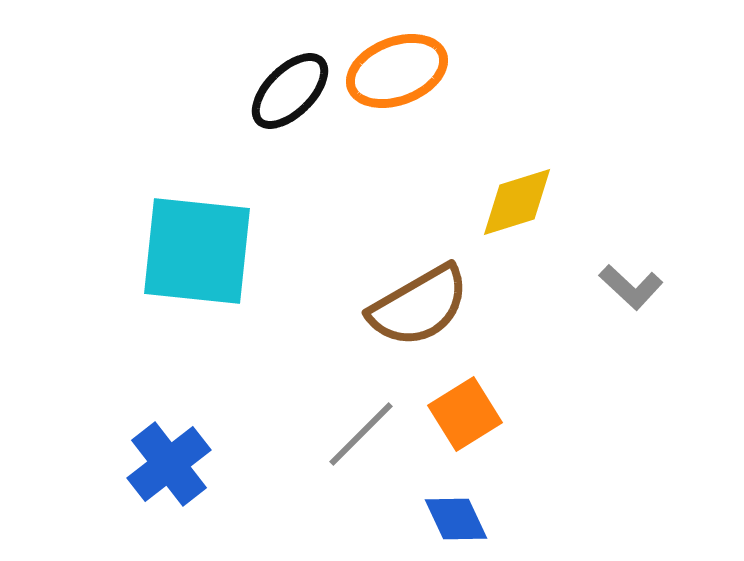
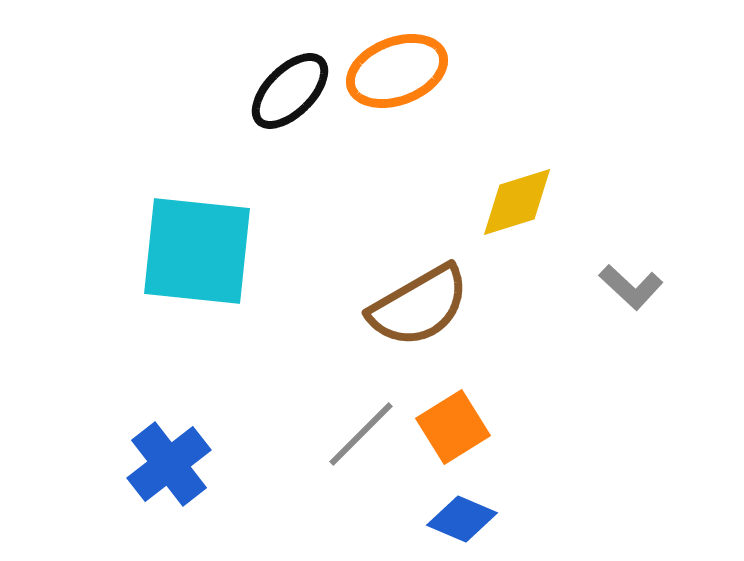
orange square: moved 12 px left, 13 px down
blue diamond: moved 6 px right; rotated 42 degrees counterclockwise
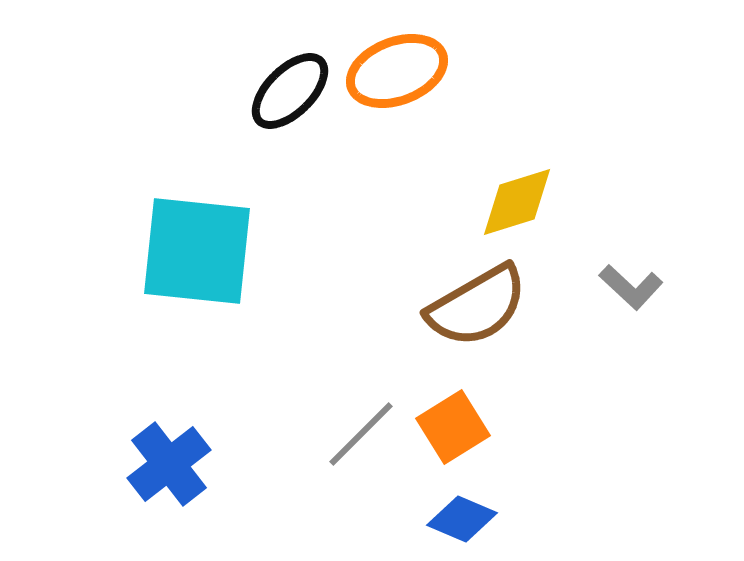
brown semicircle: moved 58 px right
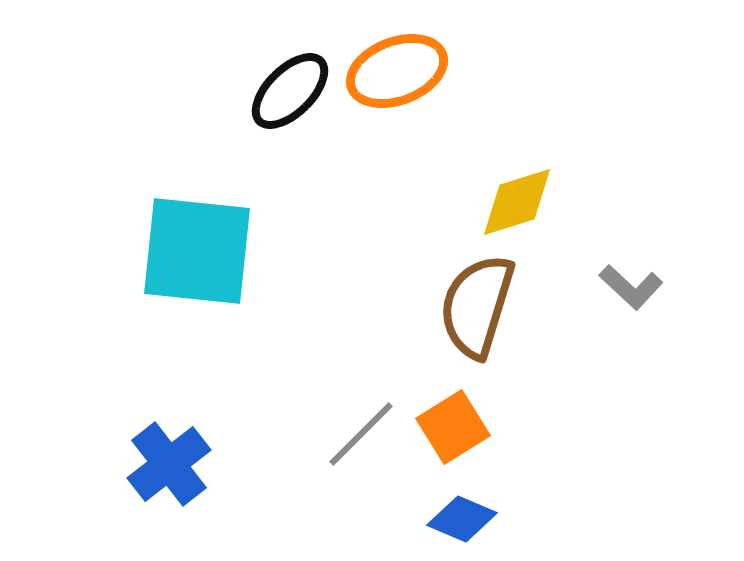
brown semicircle: rotated 137 degrees clockwise
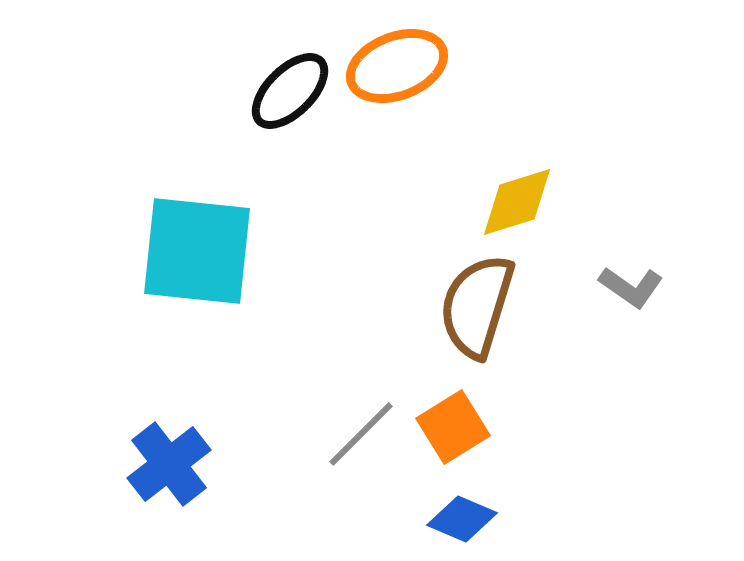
orange ellipse: moved 5 px up
gray L-shape: rotated 8 degrees counterclockwise
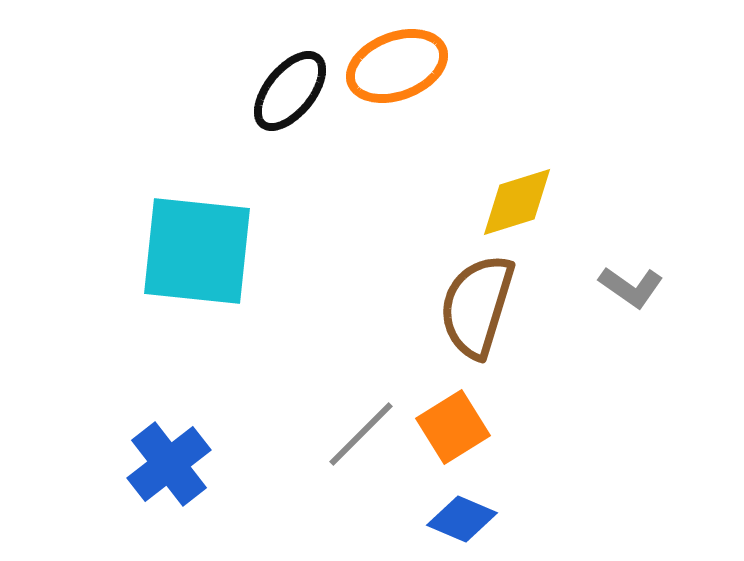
black ellipse: rotated 6 degrees counterclockwise
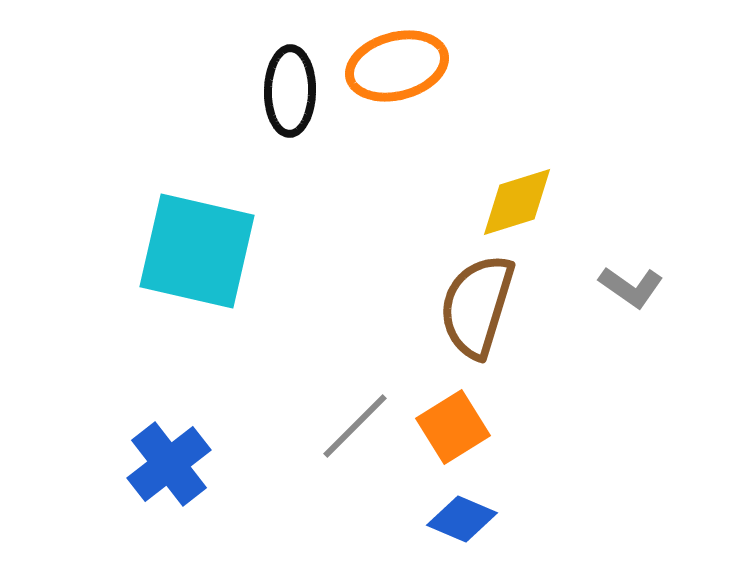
orange ellipse: rotated 6 degrees clockwise
black ellipse: rotated 38 degrees counterclockwise
cyan square: rotated 7 degrees clockwise
gray line: moved 6 px left, 8 px up
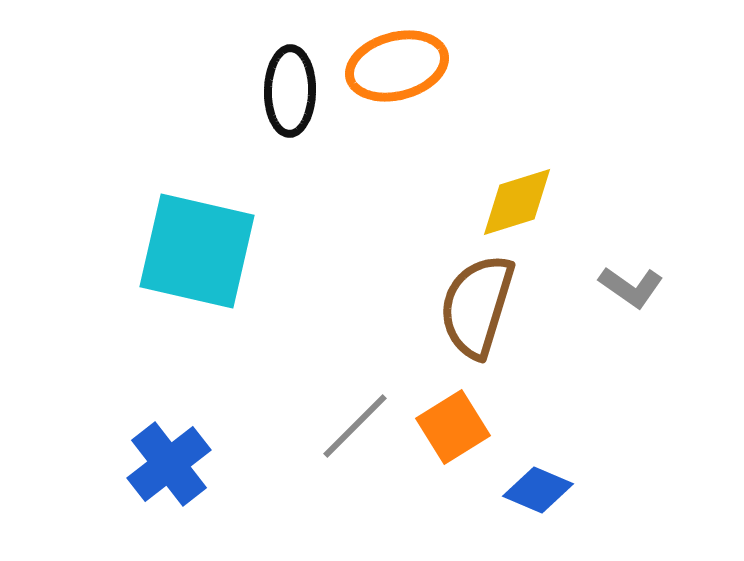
blue diamond: moved 76 px right, 29 px up
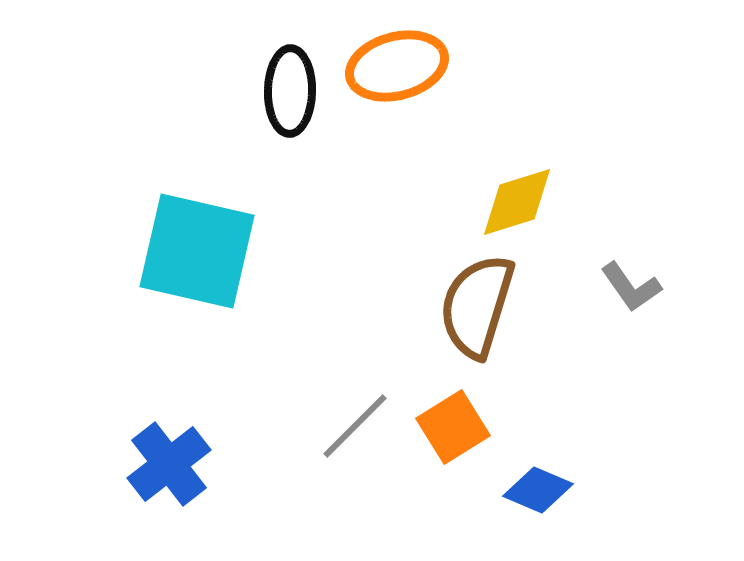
gray L-shape: rotated 20 degrees clockwise
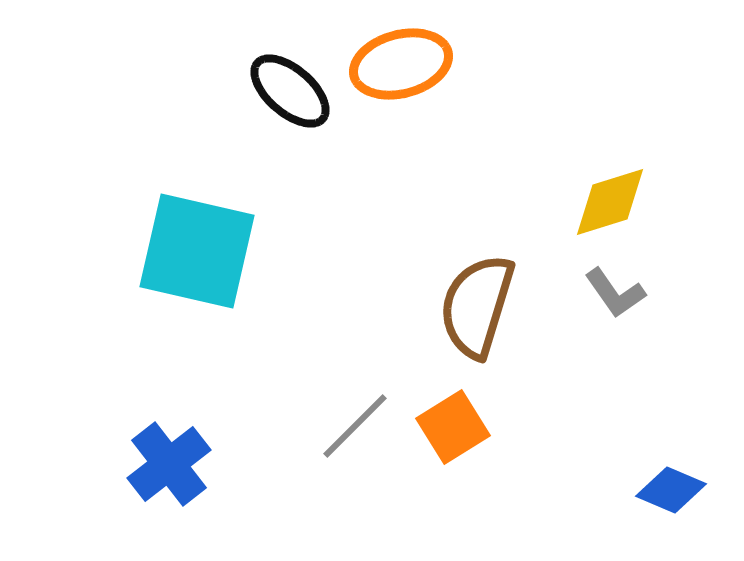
orange ellipse: moved 4 px right, 2 px up
black ellipse: rotated 50 degrees counterclockwise
yellow diamond: moved 93 px right
gray L-shape: moved 16 px left, 6 px down
blue diamond: moved 133 px right
